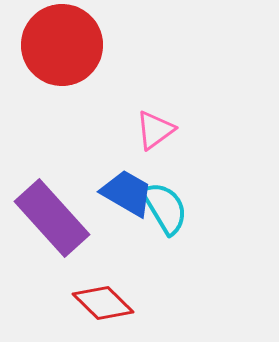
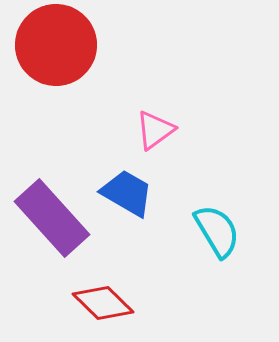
red circle: moved 6 px left
cyan semicircle: moved 52 px right, 23 px down
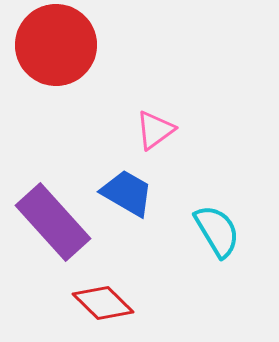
purple rectangle: moved 1 px right, 4 px down
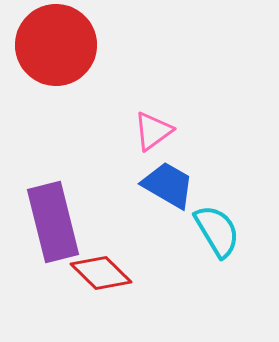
pink triangle: moved 2 px left, 1 px down
blue trapezoid: moved 41 px right, 8 px up
purple rectangle: rotated 28 degrees clockwise
red diamond: moved 2 px left, 30 px up
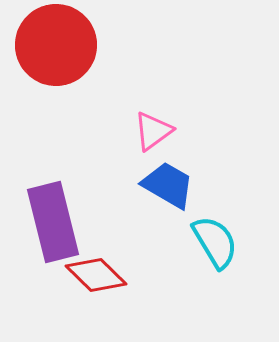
cyan semicircle: moved 2 px left, 11 px down
red diamond: moved 5 px left, 2 px down
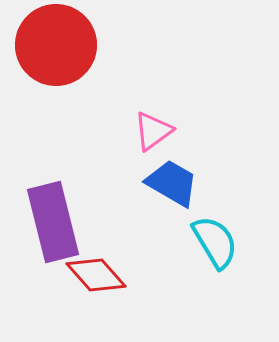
blue trapezoid: moved 4 px right, 2 px up
red diamond: rotated 4 degrees clockwise
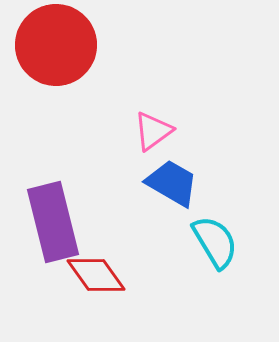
red diamond: rotated 6 degrees clockwise
